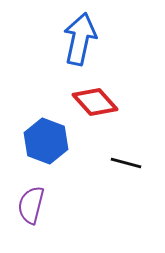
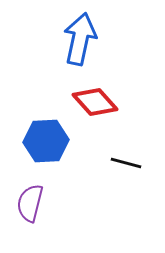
blue hexagon: rotated 24 degrees counterclockwise
purple semicircle: moved 1 px left, 2 px up
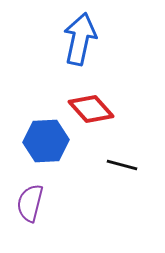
red diamond: moved 4 px left, 7 px down
black line: moved 4 px left, 2 px down
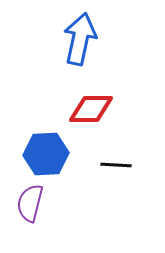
red diamond: rotated 48 degrees counterclockwise
blue hexagon: moved 13 px down
black line: moved 6 px left; rotated 12 degrees counterclockwise
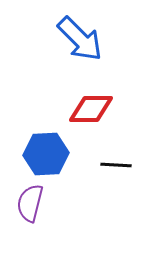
blue arrow: rotated 123 degrees clockwise
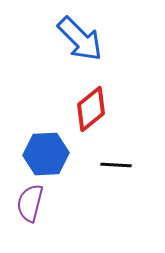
red diamond: rotated 39 degrees counterclockwise
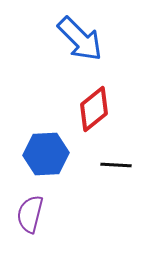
red diamond: moved 3 px right
purple semicircle: moved 11 px down
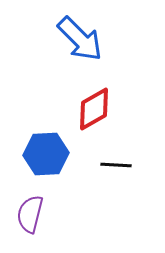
red diamond: rotated 9 degrees clockwise
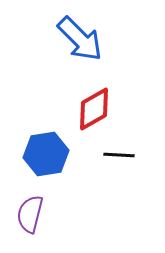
blue hexagon: rotated 6 degrees counterclockwise
black line: moved 3 px right, 10 px up
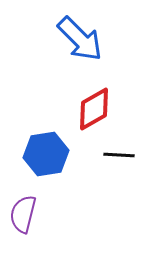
purple semicircle: moved 7 px left
